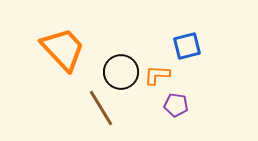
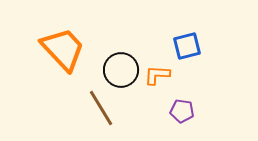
black circle: moved 2 px up
purple pentagon: moved 6 px right, 6 px down
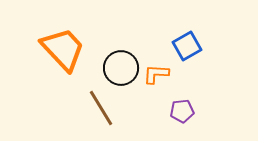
blue square: rotated 16 degrees counterclockwise
black circle: moved 2 px up
orange L-shape: moved 1 px left, 1 px up
purple pentagon: rotated 15 degrees counterclockwise
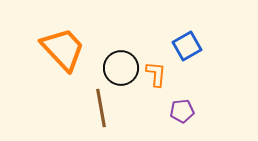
orange L-shape: rotated 92 degrees clockwise
brown line: rotated 21 degrees clockwise
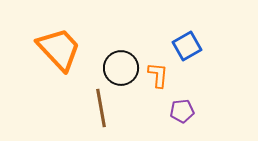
orange trapezoid: moved 4 px left
orange L-shape: moved 2 px right, 1 px down
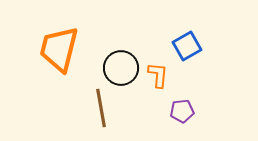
orange trapezoid: rotated 123 degrees counterclockwise
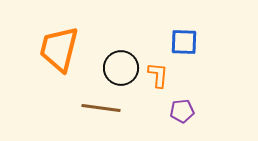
blue square: moved 3 px left, 4 px up; rotated 32 degrees clockwise
brown line: rotated 72 degrees counterclockwise
